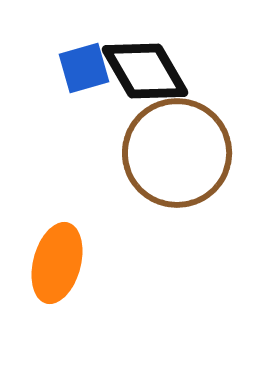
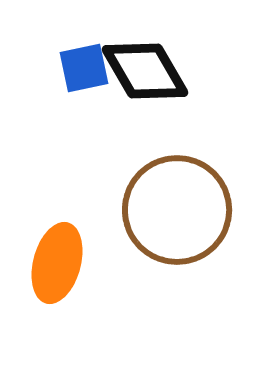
blue square: rotated 4 degrees clockwise
brown circle: moved 57 px down
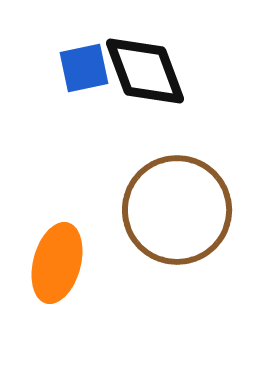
black diamond: rotated 10 degrees clockwise
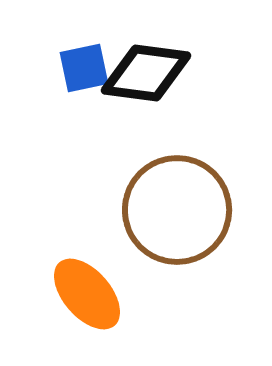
black diamond: moved 1 px right, 2 px down; rotated 62 degrees counterclockwise
orange ellipse: moved 30 px right, 31 px down; rotated 56 degrees counterclockwise
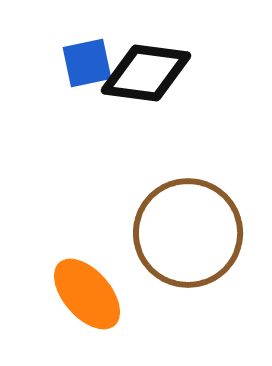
blue square: moved 3 px right, 5 px up
brown circle: moved 11 px right, 23 px down
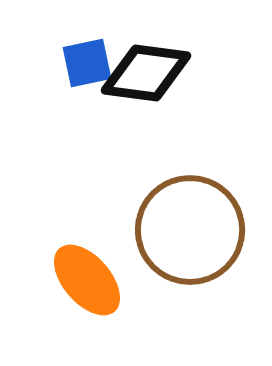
brown circle: moved 2 px right, 3 px up
orange ellipse: moved 14 px up
